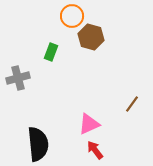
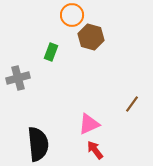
orange circle: moved 1 px up
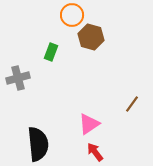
pink triangle: rotated 10 degrees counterclockwise
red arrow: moved 2 px down
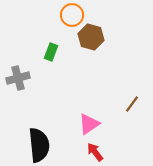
black semicircle: moved 1 px right, 1 px down
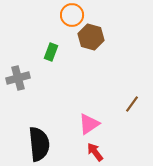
black semicircle: moved 1 px up
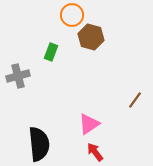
gray cross: moved 2 px up
brown line: moved 3 px right, 4 px up
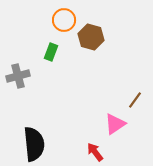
orange circle: moved 8 px left, 5 px down
pink triangle: moved 26 px right
black semicircle: moved 5 px left
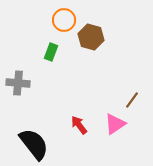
gray cross: moved 7 px down; rotated 20 degrees clockwise
brown line: moved 3 px left
black semicircle: rotated 32 degrees counterclockwise
red arrow: moved 16 px left, 27 px up
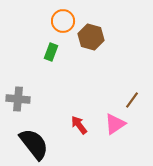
orange circle: moved 1 px left, 1 px down
gray cross: moved 16 px down
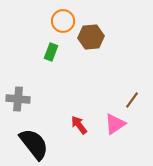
brown hexagon: rotated 20 degrees counterclockwise
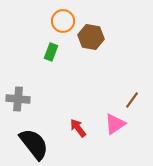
brown hexagon: rotated 15 degrees clockwise
red arrow: moved 1 px left, 3 px down
